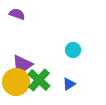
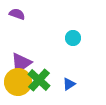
cyan circle: moved 12 px up
purple triangle: moved 1 px left, 2 px up
yellow circle: moved 2 px right
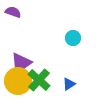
purple semicircle: moved 4 px left, 2 px up
yellow circle: moved 1 px up
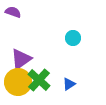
purple triangle: moved 4 px up
yellow circle: moved 1 px down
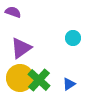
purple triangle: moved 11 px up
yellow circle: moved 2 px right, 4 px up
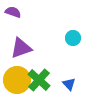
purple triangle: rotated 15 degrees clockwise
yellow circle: moved 3 px left, 2 px down
blue triangle: rotated 40 degrees counterclockwise
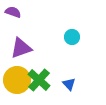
cyan circle: moved 1 px left, 1 px up
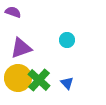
cyan circle: moved 5 px left, 3 px down
yellow circle: moved 1 px right, 2 px up
blue triangle: moved 2 px left, 1 px up
